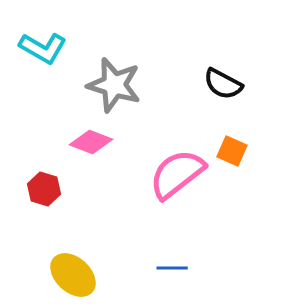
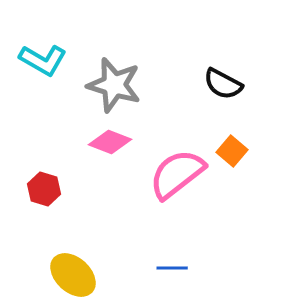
cyan L-shape: moved 12 px down
pink diamond: moved 19 px right
orange square: rotated 16 degrees clockwise
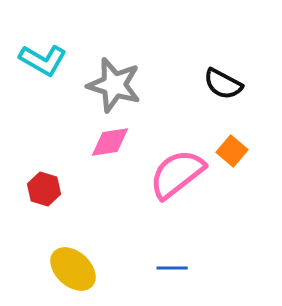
pink diamond: rotated 30 degrees counterclockwise
yellow ellipse: moved 6 px up
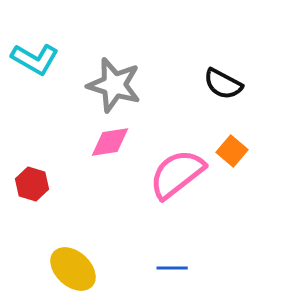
cyan L-shape: moved 8 px left, 1 px up
red hexagon: moved 12 px left, 5 px up
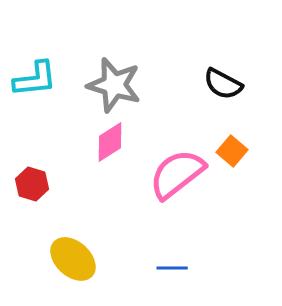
cyan L-shape: moved 20 px down; rotated 36 degrees counterclockwise
pink diamond: rotated 24 degrees counterclockwise
yellow ellipse: moved 10 px up
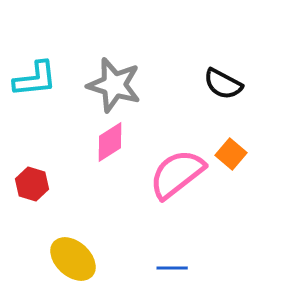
orange square: moved 1 px left, 3 px down
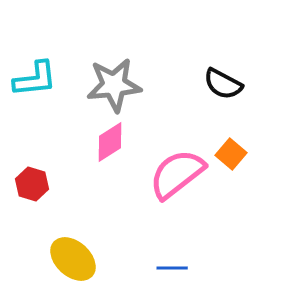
gray star: rotated 22 degrees counterclockwise
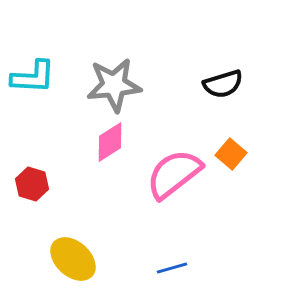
cyan L-shape: moved 2 px left, 2 px up; rotated 9 degrees clockwise
black semicircle: rotated 45 degrees counterclockwise
pink semicircle: moved 3 px left
blue line: rotated 16 degrees counterclockwise
